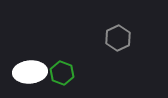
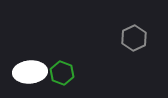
gray hexagon: moved 16 px right
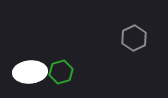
green hexagon: moved 1 px left, 1 px up; rotated 25 degrees clockwise
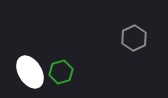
white ellipse: rotated 64 degrees clockwise
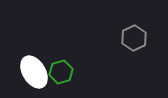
white ellipse: moved 4 px right
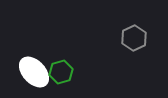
white ellipse: rotated 12 degrees counterclockwise
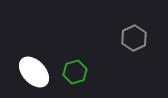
green hexagon: moved 14 px right
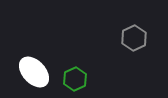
green hexagon: moved 7 px down; rotated 10 degrees counterclockwise
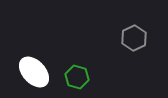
green hexagon: moved 2 px right, 2 px up; rotated 20 degrees counterclockwise
